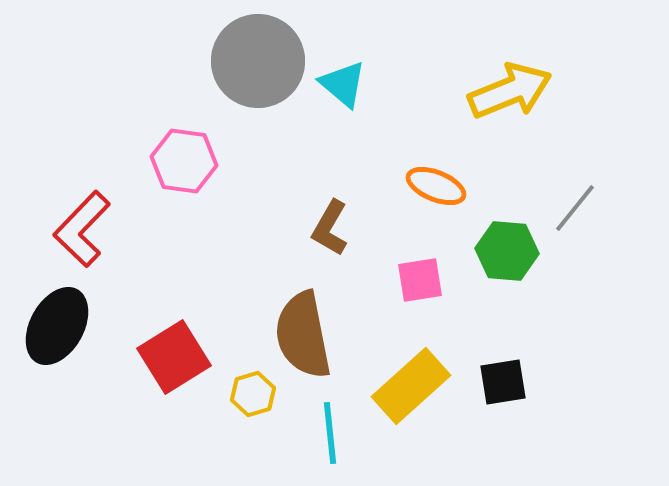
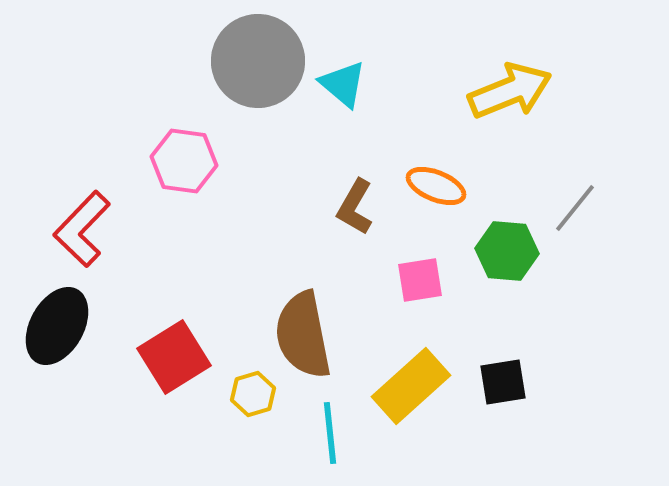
brown L-shape: moved 25 px right, 21 px up
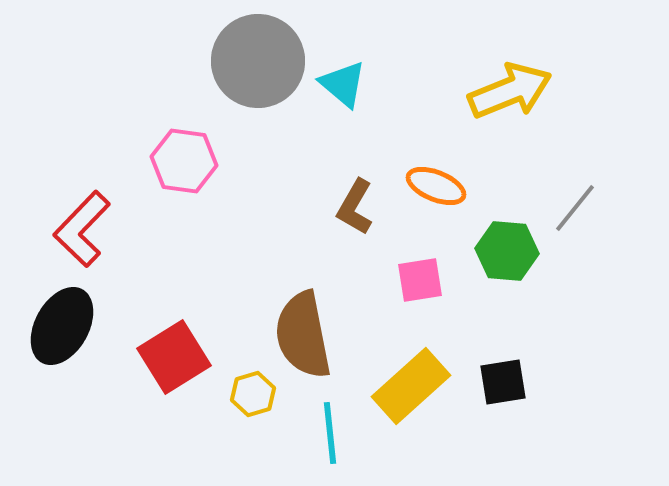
black ellipse: moved 5 px right
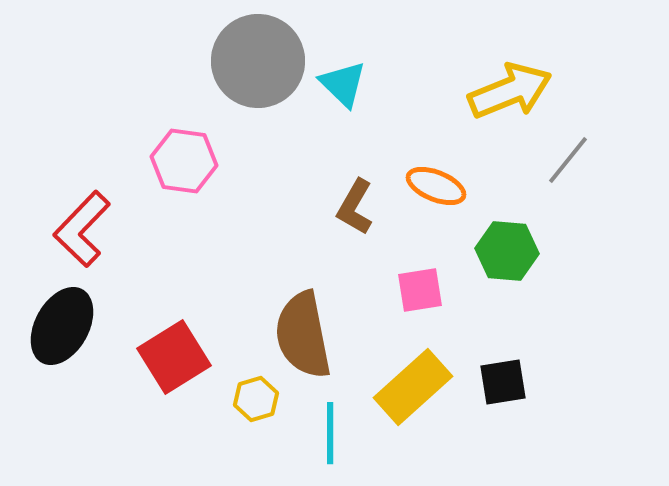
cyan triangle: rotated 4 degrees clockwise
gray line: moved 7 px left, 48 px up
pink square: moved 10 px down
yellow rectangle: moved 2 px right, 1 px down
yellow hexagon: moved 3 px right, 5 px down
cyan line: rotated 6 degrees clockwise
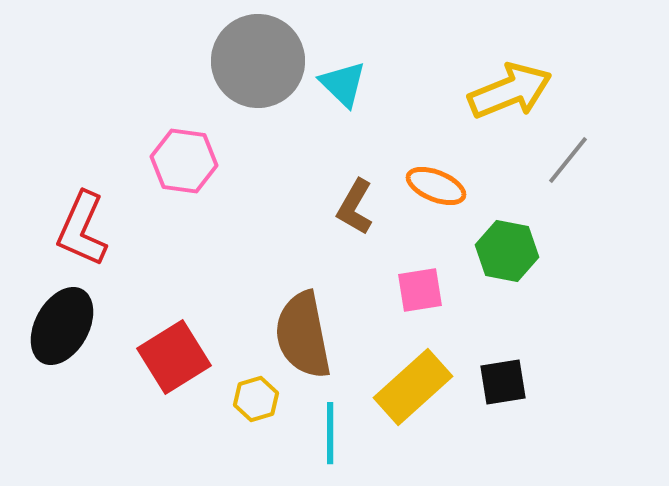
red L-shape: rotated 20 degrees counterclockwise
green hexagon: rotated 6 degrees clockwise
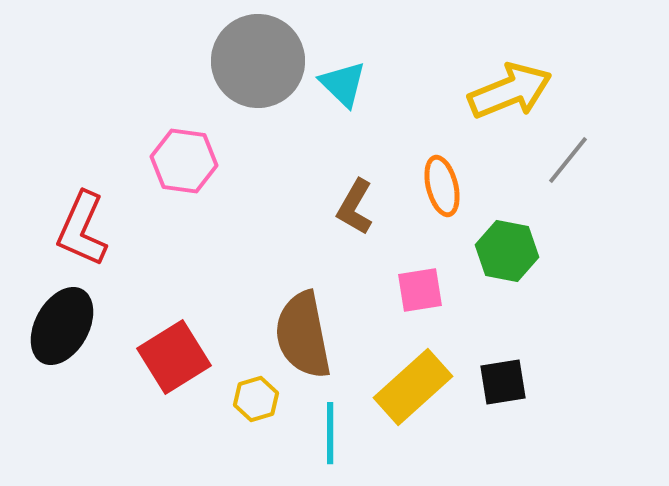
orange ellipse: moved 6 px right; rotated 54 degrees clockwise
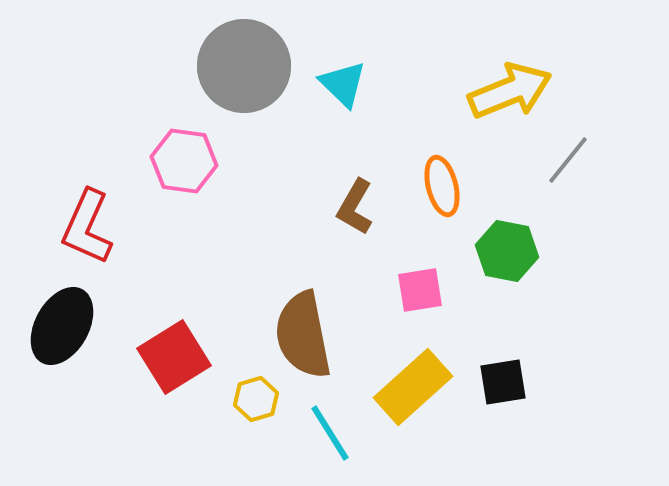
gray circle: moved 14 px left, 5 px down
red L-shape: moved 5 px right, 2 px up
cyan line: rotated 32 degrees counterclockwise
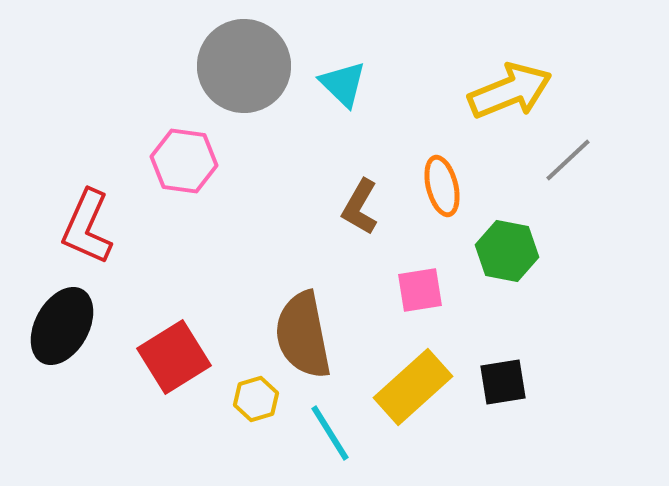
gray line: rotated 8 degrees clockwise
brown L-shape: moved 5 px right
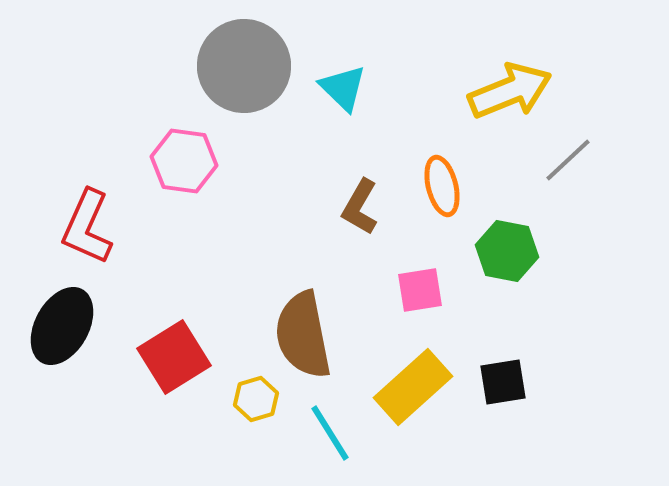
cyan triangle: moved 4 px down
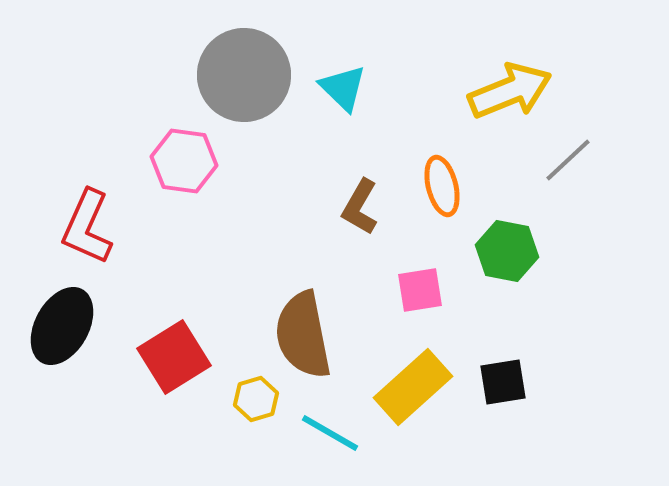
gray circle: moved 9 px down
cyan line: rotated 28 degrees counterclockwise
